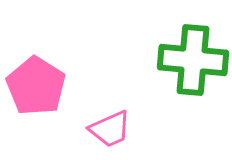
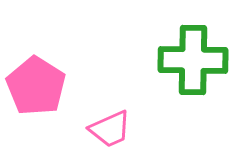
green cross: rotated 4 degrees counterclockwise
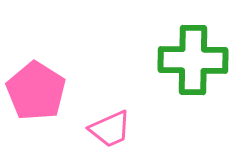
pink pentagon: moved 5 px down
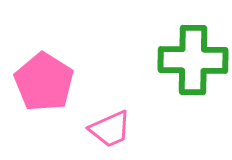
pink pentagon: moved 8 px right, 9 px up
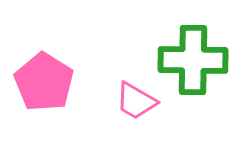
pink trapezoid: moved 26 px right, 28 px up; rotated 54 degrees clockwise
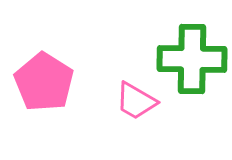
green cross: moved 1 px left, 1 px up
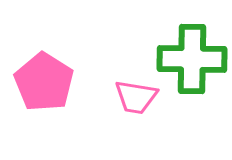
pink trapezoid: moved 4 px up; rotated 21 degrees counterclockwise
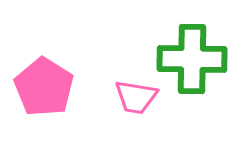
pink pentagon: moved 5 px down
